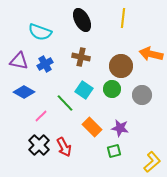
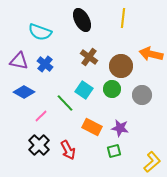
brown cross: moved 8 px right; rotated 24 degrees clockwise
blue cross: rotated 21 degrees counterclockwise
orange rectangle: rotated 18 degrees counterclockwise
red arrow: moved 4 px right, 3 px down
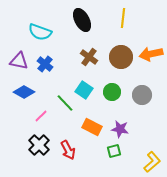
orange arrow: rotated 25 degrees counterclockwise
brown circle: moved 9 px up
green circle: moved 3 px down
purple star: moved 1 px down
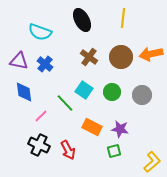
blue diamond: rotated 55 degrees clockwise
black cross: rotated 20 degrees counterclockwise
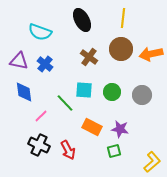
brown circle: moved 8 px up
cyan square: rotated 30 degrees counterclockwise
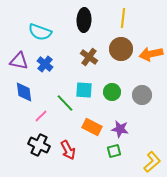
black ellipse: moved 2 px right; rotated 30 degrees clockwise
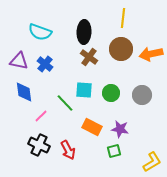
black ellipse: moved 12 px down
green circle: moved 1 px left, 1 px down
yellow L-shape: rotated 10 degrees clockwise
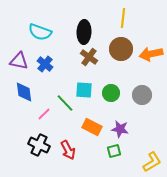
pink line: moved 3 px right, 2 px up
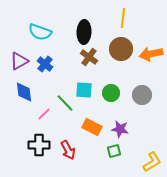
purple triangle: rotated 42 degrees counterclockwise
black cross: rotated 25 degrees counterclockwise
